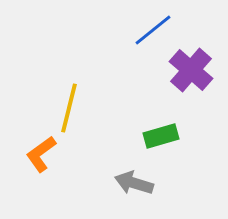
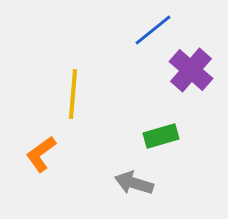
yellow line: moved 4 px right, 14 px up; rotated 9 degrees counterclockwise
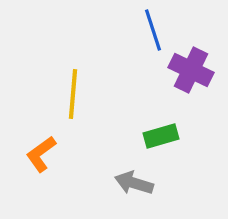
blue line: rotated 69 degrees counterclockwise
purple cross: rotated 15 degrees counterclockwise
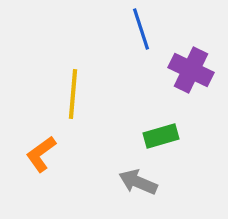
blue line: moved 12 px left, 1 px up
gray arrow: moved 4 px right, 1 px up; rotated 6 degrees clockwise
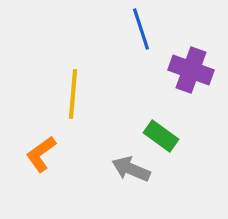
purple cross: rotated 6 degrees counterclockwise
green rectangle: rotated 52 degrees clockwise
gray arrow: moved 7 px left, 13 px up
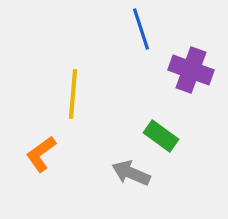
gray arrow: moved 4 px down
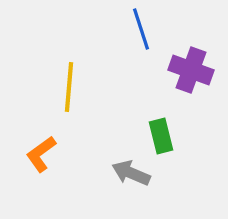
yellow line: moved 4 px left, 7 px up
green rectangle: rotated 40 degrees clockwise
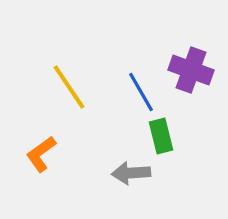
blue line: moved 63 px down; rotated 12 degrees counterclockwise
yellow line: rotated 39 degrees counterclockwise
gray arrow: rotated 27 degrees counterclockwise
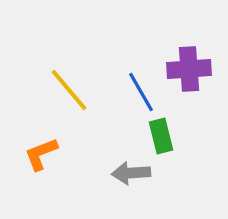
purple cross: moved 2 px left, 1 px up; rotated 24 degrees counterclockwise
yellow line: moved 3 px down; rotated 6 degrees counterclockwise
orange L-shape: rotated 15 degrees clockwise
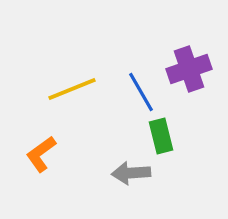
purple cross: rotated 15 degrees counterclockwise
yellow line: moved 3 px right, 1 px up; rotated 72 degrees counterclockwise
orange L-shape: rotated 15 degrees counterclockwise
